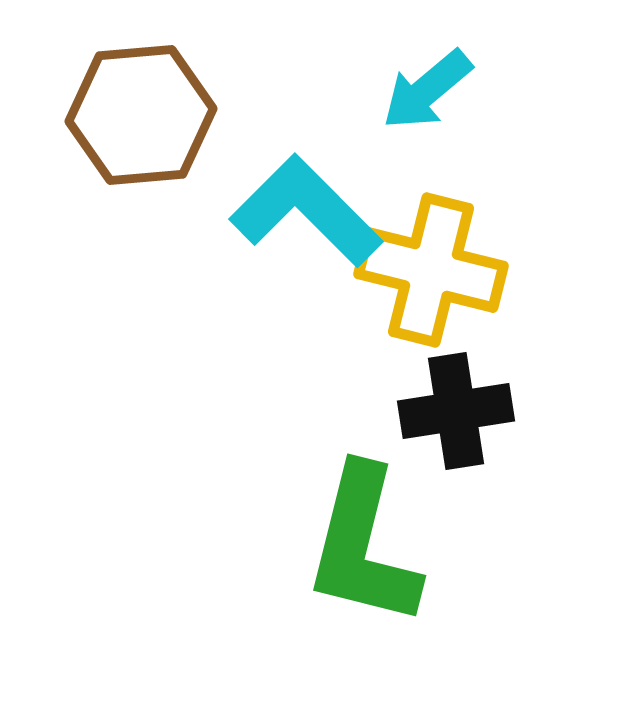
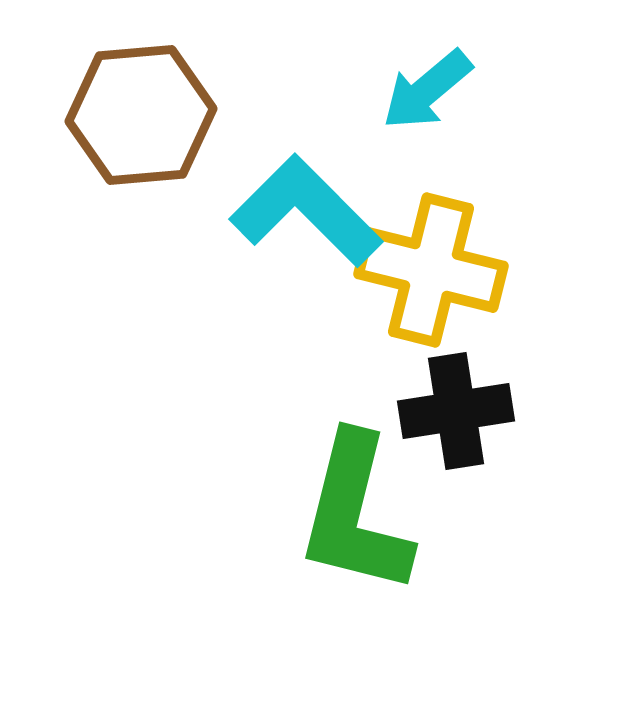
green L-shape: moved 8 px left, 32 px up
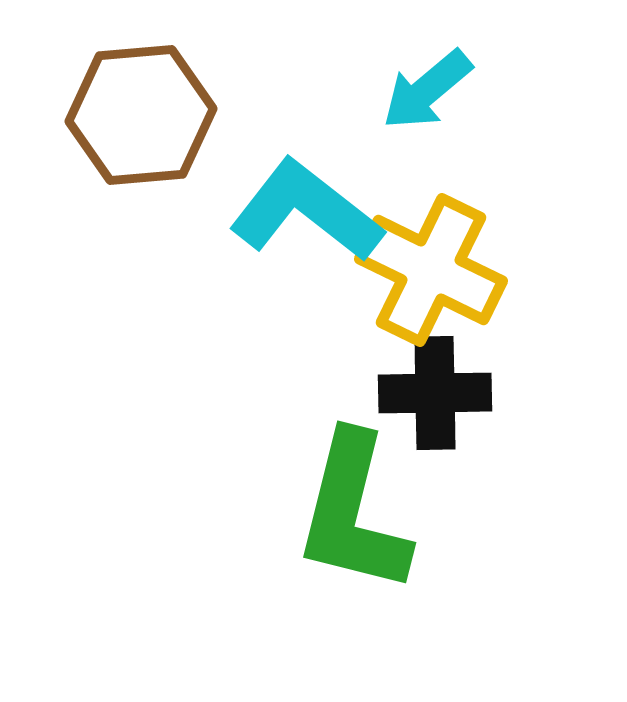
cyan L-shape: rotated 7 degrees counterclockwise
yellow cross: rotated 12 degrees clockwise
black cross: moved 21 px left, 18 px up; rotated 8 degrees clockwise
green L-shape: moved 2 px left, 1 px up
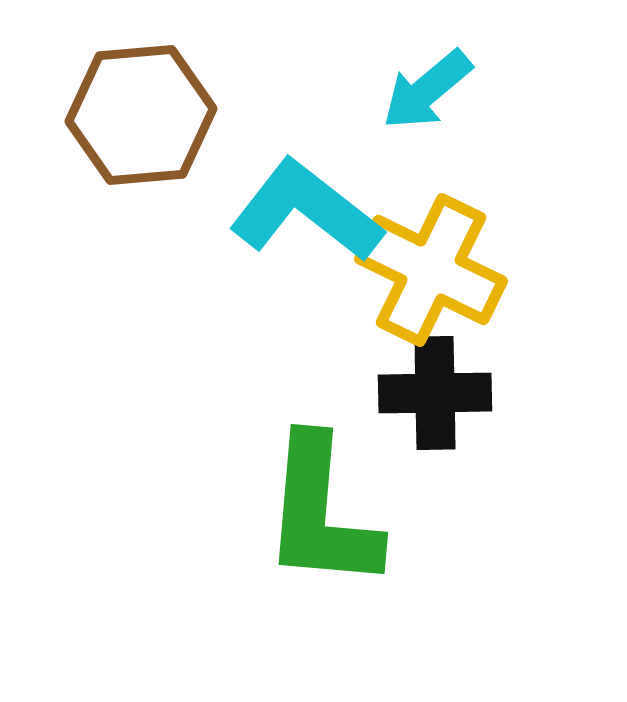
green L-shape: moved 32 px left; rotated 9 degrees counterclockwise
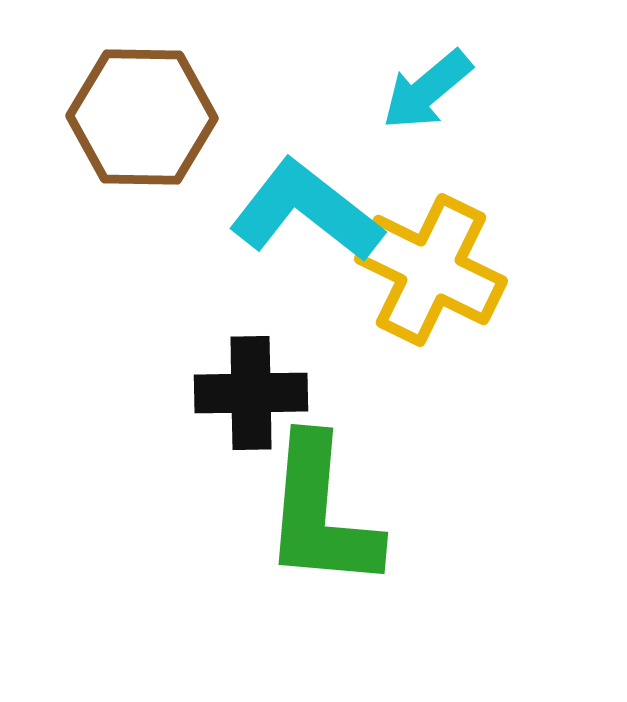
brown hexagon: moved 1 px right, 2 px down; rotated 6 degrees clockwise
black cross: moved 184 px left
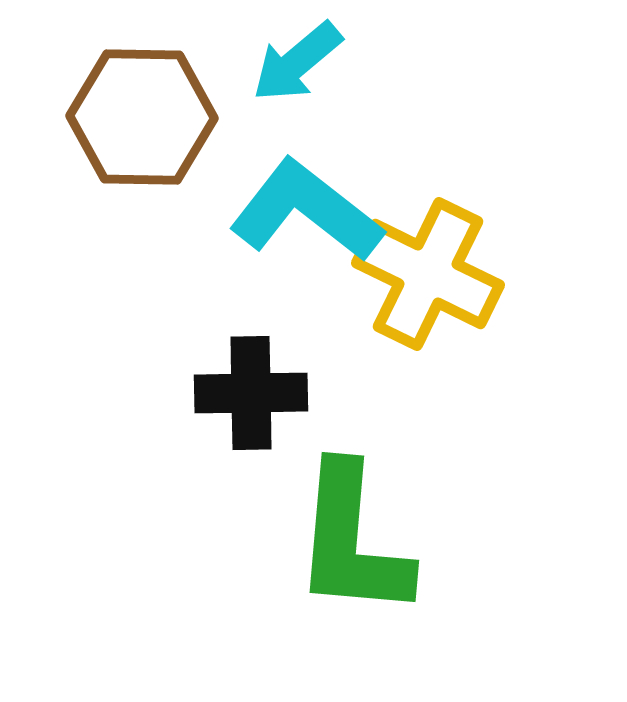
cyan arrow: moved 130 px left, 28 px up
yellow cross: moved 3 px left, 4 px down
green L-shape: moved 31 px right, 28 px down
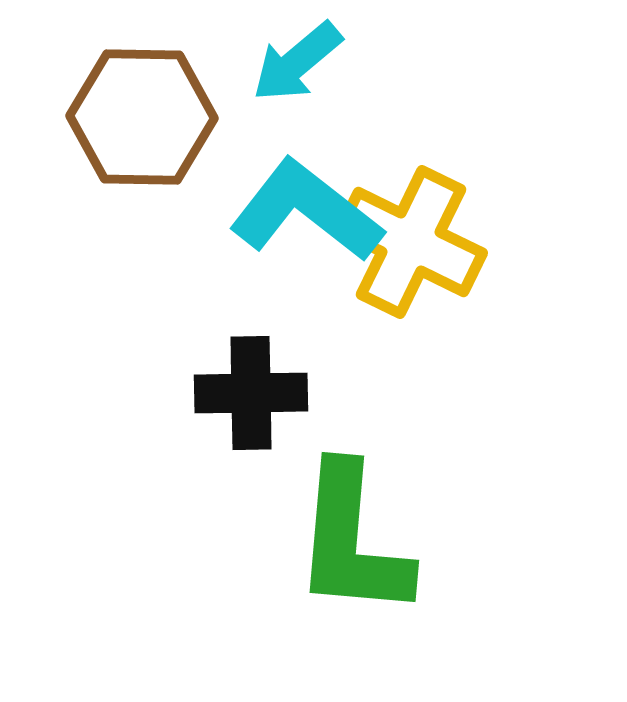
yellow cross: moved 17 px left, 32 px up
